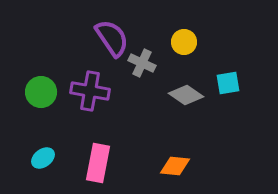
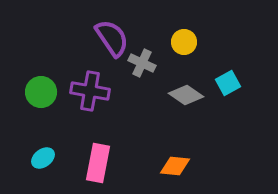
cyan square: rotated 20 degrees counterclockwise
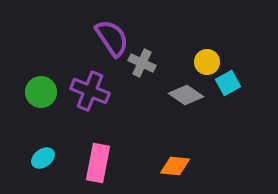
yellow circle: moved 23 px right, 20 px down
purple cross: rotated 12 degrees clockwise
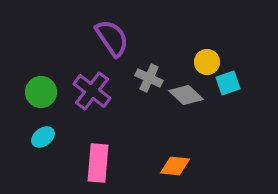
gray cross: moved 7 px right, 15 px down
cyan square: rotated 10 degrees clockwise
purple cross: moved 2 px right; rotated 15 degrees clockwise
gray diamond: rotated 8 degrees clockwise
cyan ellipse: moved 21 px up
pink rectangle: rotated 6 degrees counterclockwise
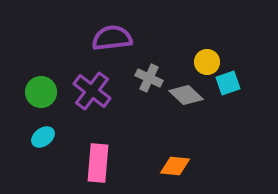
purple semicircle: rotated 63 degrees counterclockwise
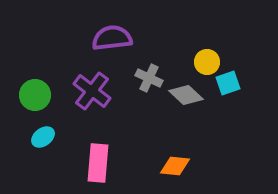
green circle: moved 6 px left, 3 px down
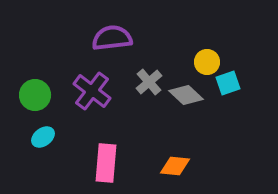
gray cross: moved 4 px down; rotated 24 degrees clockwise
pink rectangle: moved 8 px right
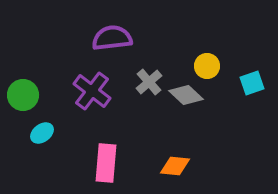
yellow circle: moved 4 px down
cyan square: moved 24 px right
green circle: moved 12 px left
cyan ellipse: moved 1 px left, 4 px up
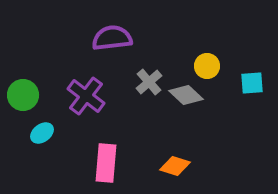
cyan square: rotated 15 degrees clockwise
purple cross: moved 6 px left, 5 px down
orange diamond: rotated 12 degrees clockwise
